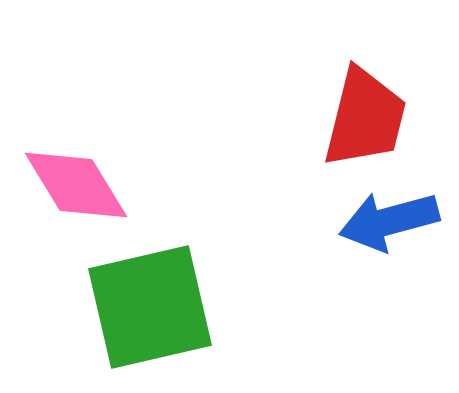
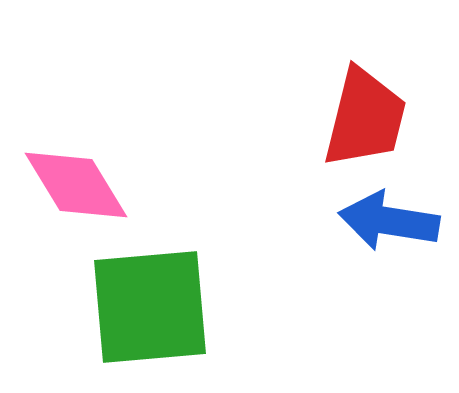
blue arrow: rotated 24 degrees clockwise
green square: rotated 8 degrees clockwise
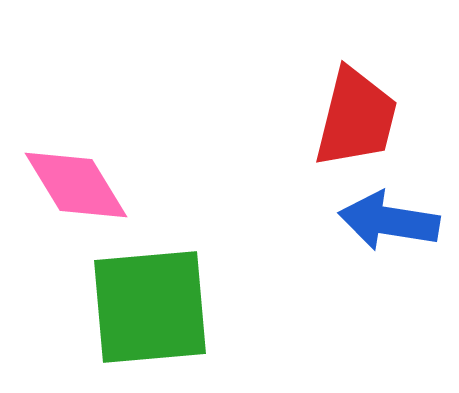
red trapezoid: moved 9 px left
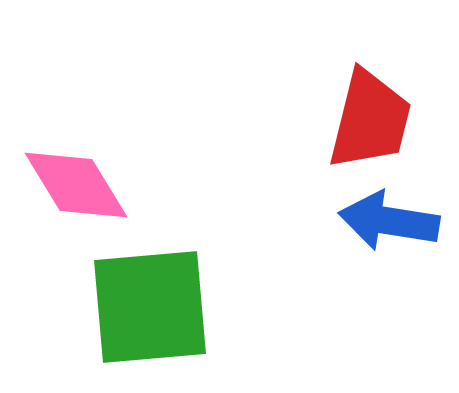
red trapezoid: moved 14 px right, 2 px down
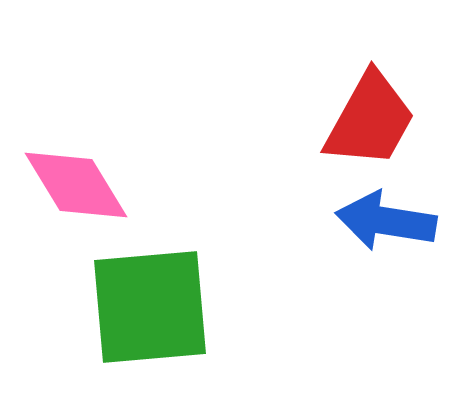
red trapezoid: rotated 15 degrees clockwise
blue arrow: moved 3 px left
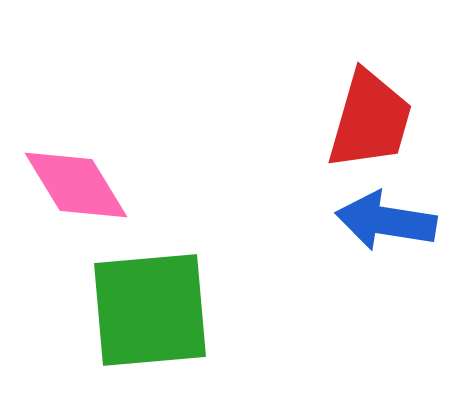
red trapezoid: rotated 13 degrees counterclockwise
green square: moved 3 px down
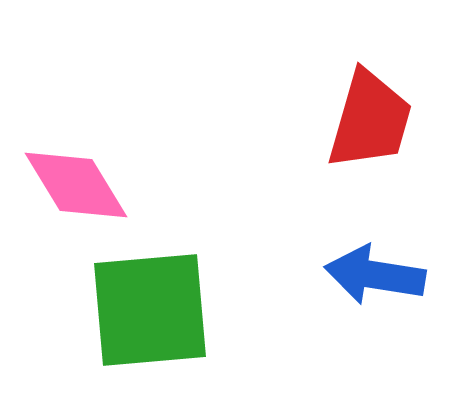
blue arrow: moved 11 px left, 54 px down
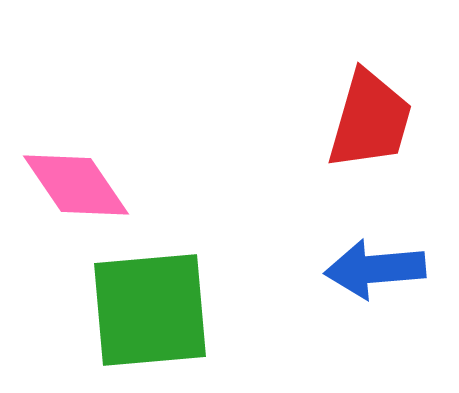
pink diamond: rotated 3 degrees counterclockwise
blue arrow: moved 6 px up; rotated 14 degrees counterclockwise
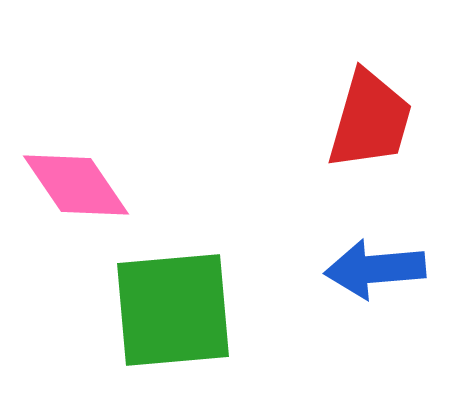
green square: moved 23 px right
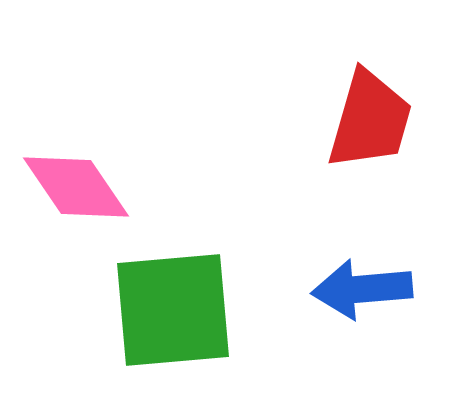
pink diamond: moved 2 px down
blue arrow: moved 13 px left, 20 px down
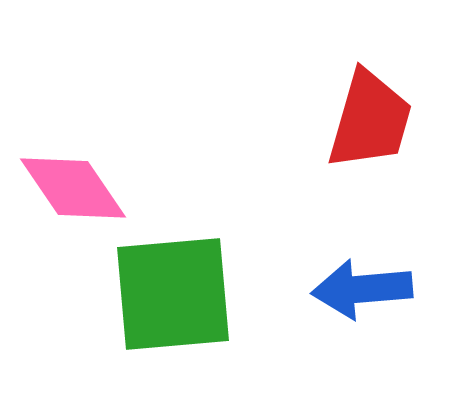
pink diamond: moved 3 px left, 1 px down
green square: moved 16 px up
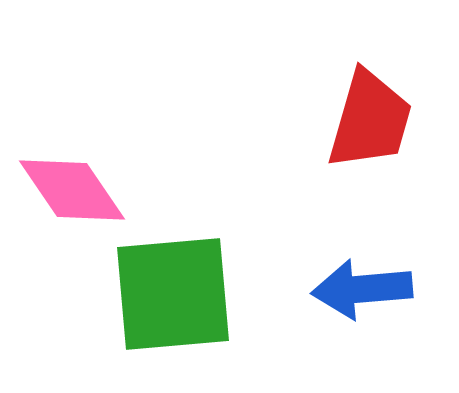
pink diamond: moved 1 px left, 2 px down
